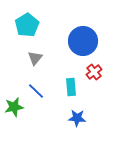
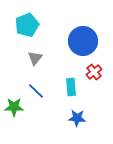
cyan pentagon: rotated 10 degrees clockwise
green star: rotated 12 degrees clockwise
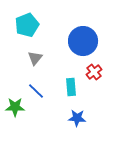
green star: moved 1 px right
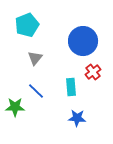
red cross: moved 1 px left
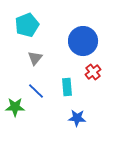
cyan rectangle: moved 4 px left
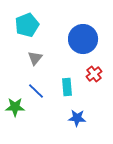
blue circle: moved 2 px up
red cross: moved 1 px right, 2 px down
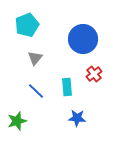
green star: moved 2 px right, 14 px down; rotated 18 degrees counterclockwise
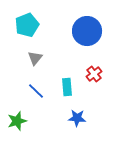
blue circle: moved 4 px right, 8 px up
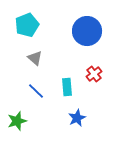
gray triangle: rotated 28 degrees counterclockwise
blue star: rotated 30 degrees counterclockwise
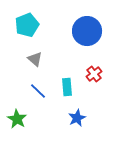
gray triangle: moved 1 px down
blue line: moved 2 px right
green star: moved 2 px up; rotated 24 degrees counterclockwise
